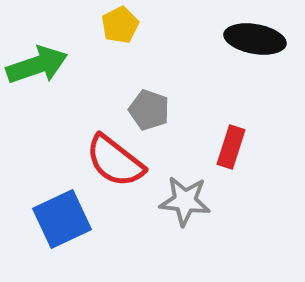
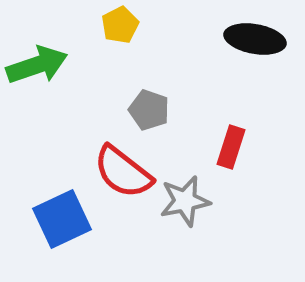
red semicircle: moved 8 px right, 11 px down
gray star: rotated 18 degrees counterclockwise
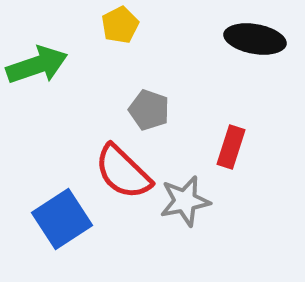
red semicircle: rotated 6 degrees clockwise
blue square: rotated 8 degrees counterclockwise
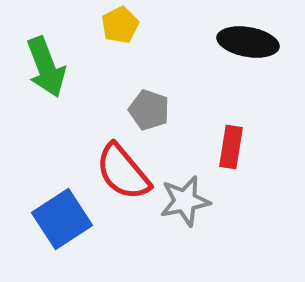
black ellipse: moved 7 px left, 3 px down
green arrow: moved 9 px right, 2 px down; rotated 88 degrees clockwise
red rectangle: rotated 9 degrees counterclockwise
red semicircle: rotated 6 degrees clockwise
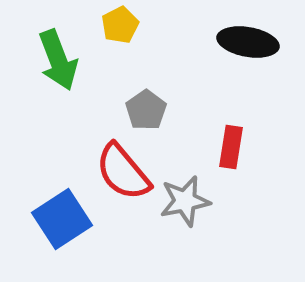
green arrow: moved 12 px right, 7 px up
gray pentagon: moved 3 px left; rotated 18 degrees clockwise
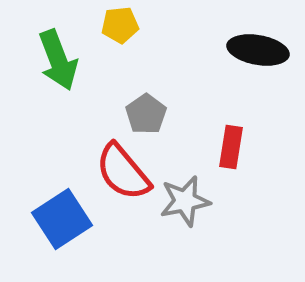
yellow pentagon: rotated 21 degrees clockwise
black ellipse: moved 10 px right, 8 px down
gray pentagon: moved 4 px down
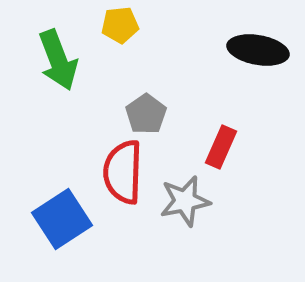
red rectangle: moved 10 px left; rotated 15 degrees clockwise
red semicircle: rotated 42 degrees clockwise
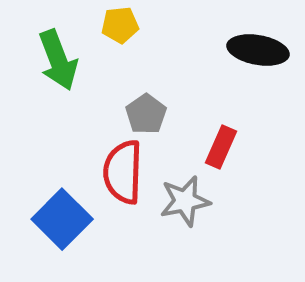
blue square: rotated 12 degrees counterclockwise
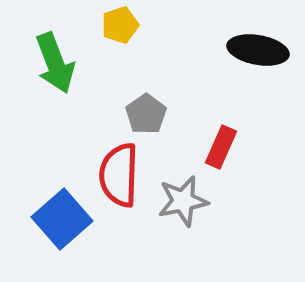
yellow pentagon: rotated 12 degrees counterclockwise
green arrow: moved 3 px left, 3 px down
red semicircle: moved 4 px left, 3 px down
gray star: moved 2 px left
blue square: rotated 4 degrees clockwise
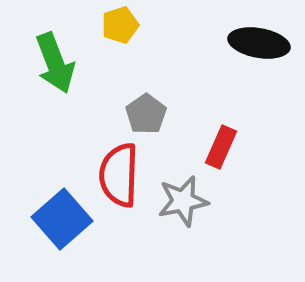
black ellipse: moved 1 px right, 7 px up
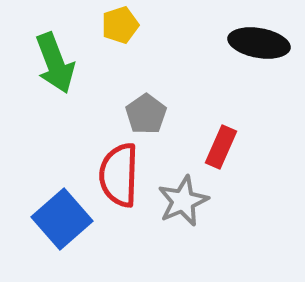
gray star: rotated 12 degrees counterclockwise
